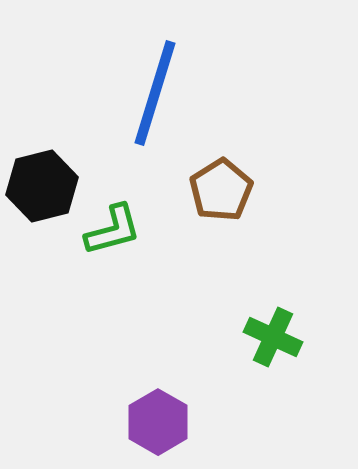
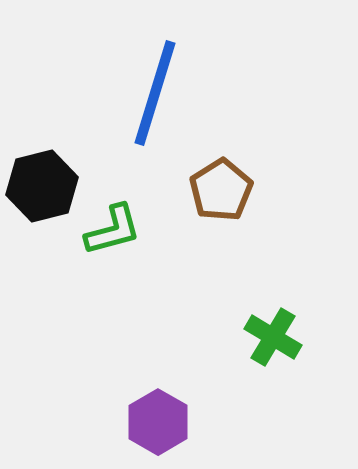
green cross: rotated 6 degrees clockwise
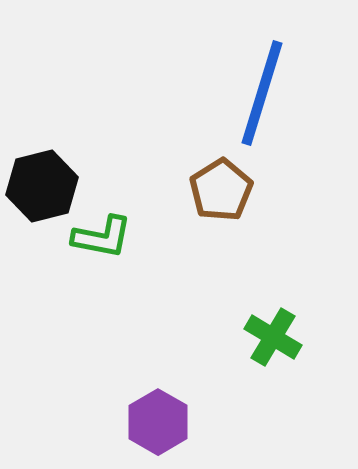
blue line: moved 107 px right
green L-shape: moved 11 px left, 7 px down; rotated 26 degrees clockwise
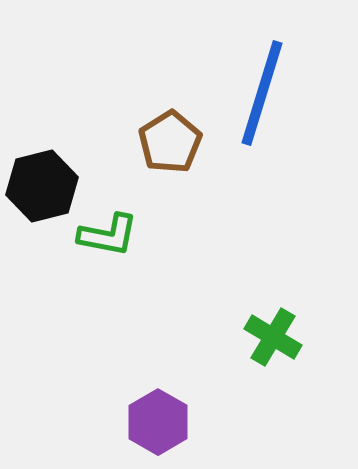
brown pentagon: moved 51 px left, 48 px up
green L-shape: moved 6 px right, 2 px up
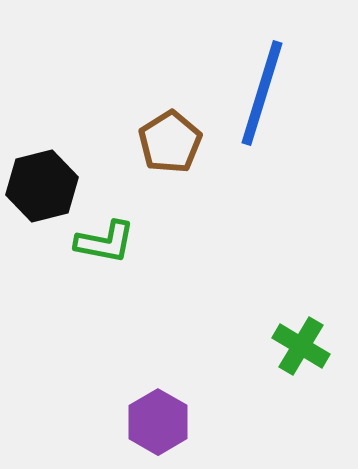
green L-shape: moved 3 px left, 7 px down
green cross: moved 28 px right, 9 px down
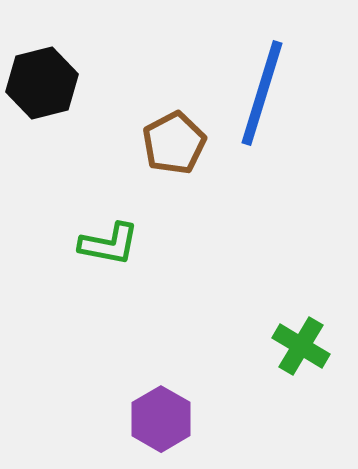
brown pentagon: moved 4 px right, 1 px down; rotated 4 degrees clockwise
black hexagon: moved 103 px up
green L-shape: moved 4 px right, 2 px down
purple hexagon: moved 3 px right, 3 px up
